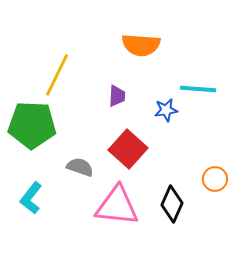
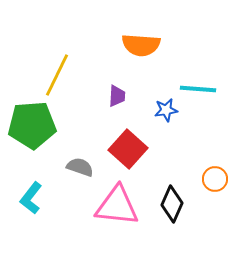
green pentagon: rotated 6 degrees counterclockwise
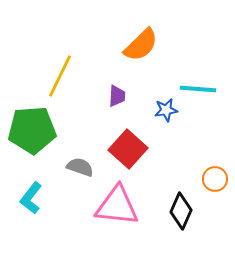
orange semicircle: rotated 48 degrees counterclockwise
yellow line: moved 3 px right, 1 px down
green pentagon: moved 5 px down
black diamond: moved 9 px right, 7 px down
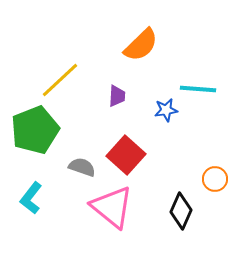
yellow line: moved 4 px down; rotated 21 degrees clockwise
green pentagon: moved 3 px right; rotated 18 degrees counterclockwise
red square: moved 2 px left, 6 px down
gray semicircle: moved 2 px right
pink triangle: moved 5 px left, 1 px down; rotated 33 degrees clockwise
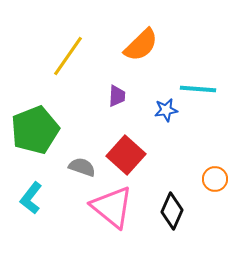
yellow line: moved 8 px right, 24 px up; rotated 12 degrees counterclockwise
black diamond: moved 9 px left
